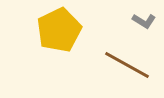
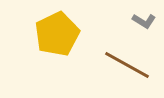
yellow pentagon: moved 2 px left, 4 px down
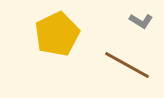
gray L-shape: moved 3 px left
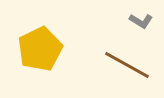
yellow pentagon: moved 17 px left, 15 px down
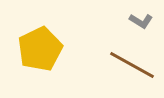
brown line: moved 5 px right
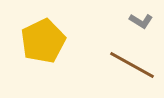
yellow pentagon: moved 3 px right, 8 px up
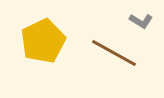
brown line: moved 18 px left, 12 px up
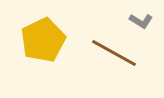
yellow pentagon: moved 1 px up
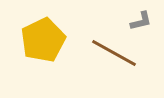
gray L-shape: rotated 45 degrees counterclockwise
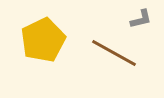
gray L-shape: moved 2 px up
